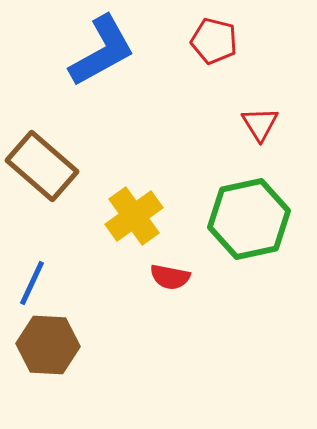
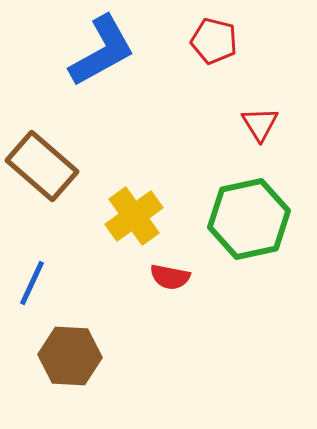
brown hexagon: moved 22 px right, 11 px down
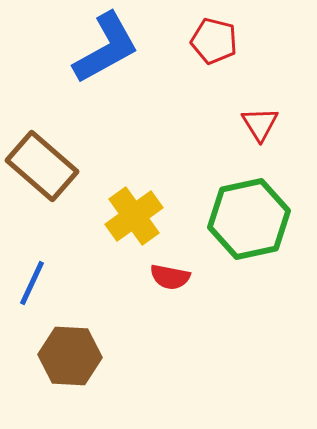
blue L-shape: moved 4 px right, 3 px up
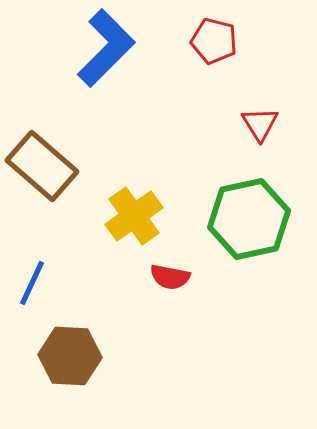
blue L-shape: rotated 16 degrees counterclockwise
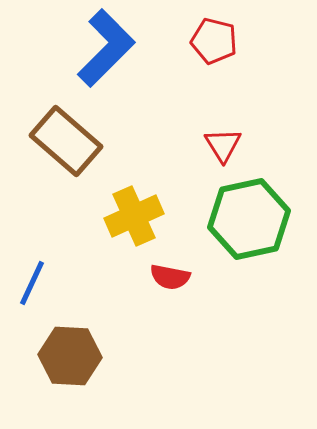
red triangle: moved 37 px left, 21 px down
brown rectangle: moved 24 px right, 25 px up
yellow cross: rotated 12 degrees clockwise
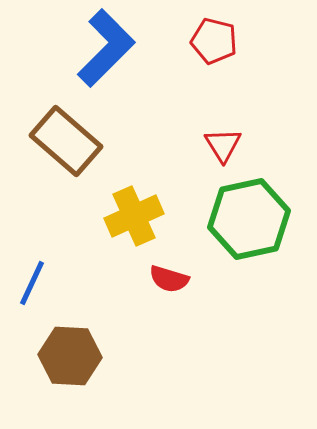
red semicircle: moved 1 px left, 2 px down; rotated 6 degrees clockwise
